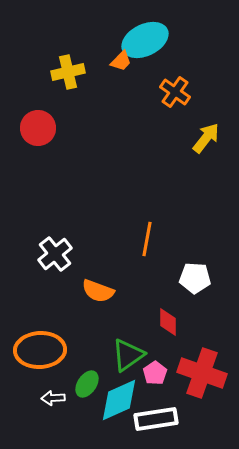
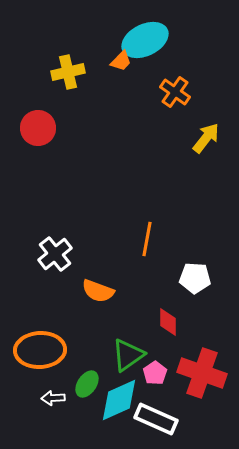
white rectangle: rotated 33 degrees clockwise
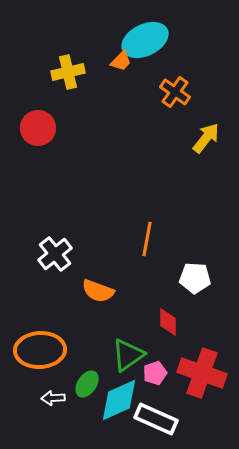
pink pentagon: rotated 15 degrees clockwise
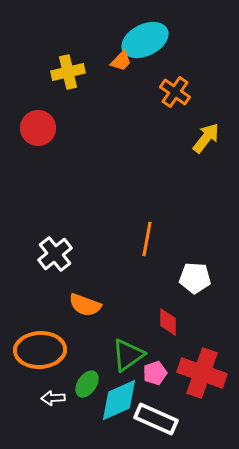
orange semicircle: moved 13 px left, 14 px down
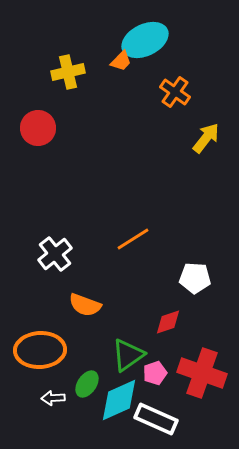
orange line: moved 14 px left; rotated 48 degrees clockwise
red diamond: rotated 72 degrees clockwise
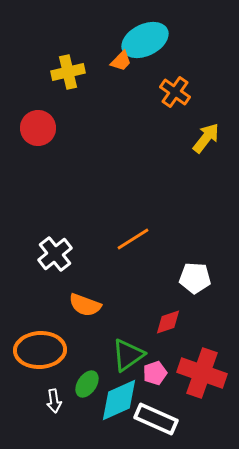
white arrow: moved 1 px right, 3 px down; rotated 95 degrees counterclockwise
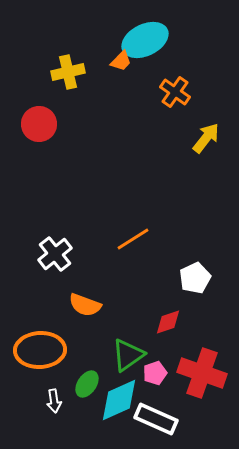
red circle: moved 1 px right, 4 px up
white pentagon: rotated 28 degrees counterclockwise
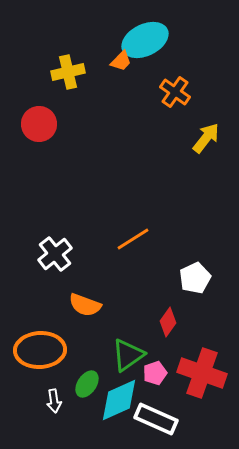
red diamond: rotated 36 degrees counterclockwise
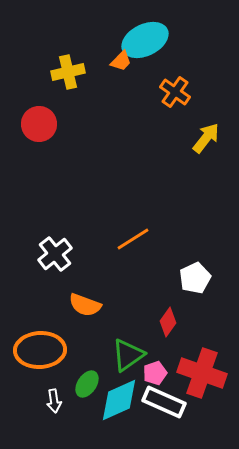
white rectangle: moved 8 px right, 17 px up
